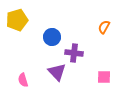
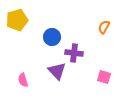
purple triangle: moved 1 px up
pink square: rotated 16 degrees clockwise
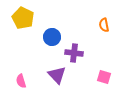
yellow pentagon: moved 6 px right, 2 px up; rotated 30 degrees counterclockwise
orange semicircle: moved 2 px up; rotated 40 degrees counterclockwise
purple triangle: moved 4 px down
pink semicircle: moved 2 px left, 1 px down
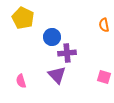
purple cross: moved 7 px left; rotated 12 degrees counterclockwise
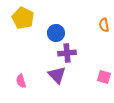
blue circle: moved 4 px right, 4 px up
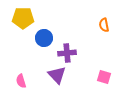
yellow pentagon: rotated 25 degrees counterclockwise
blue circle: moved 12 px left, 5 px down
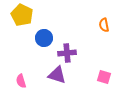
yellow pentagon: moved 1 px left, 3 px up; rotated 25 degrees clockwise
purple triangle: rotated 30 degrees counterclockwise
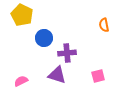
pink square: moved 6 px left, 1 px up; rotated 32 degrees counterclockwise
pink semicircle: rotated 80 degrees clockwise
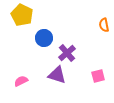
purple cross: rotated 36 degrees counterclockwise
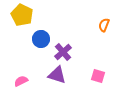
orange semicircle: rotated 32 degrees clockwise
blue circle: moved 3 px left, 1 px down
purple cross: moved 4 px left, 1 px up
pink square: rotated 32 degrees clockwise
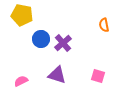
yellow pentagon: rotated 15 degrees counterclockwise
orange semicircle: rotated 32 degrees counterclockwise
purple cross: moved 9 px up
